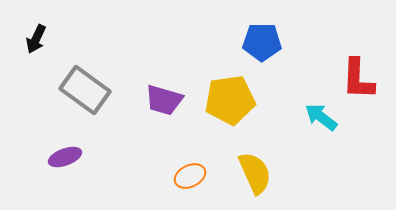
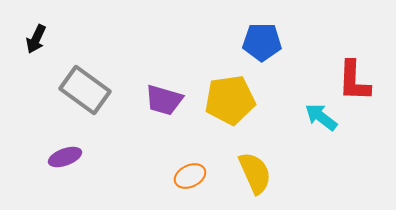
red L-shape: moved 4 px left, 2 px down
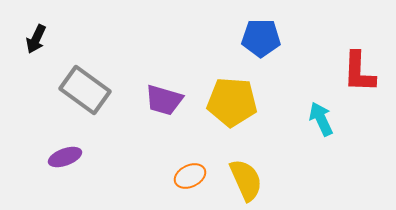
blue pentagon: moved 1 px left, 4 px up
red L-shape: moved 5 px right, 9 px up
yellow pentagon: moved 2 px right, 2 px down; rotated 12 degrees clockwise
cyan arrow: moved 2 px down; rotated 28 degrees clockwise
yellow semicircle: moved 9 px left, 7 px down
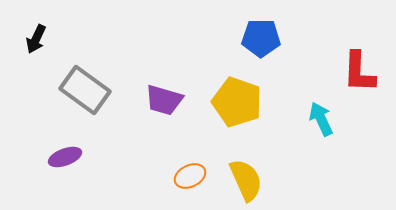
yellow pentagon: moved 5 px right; rotated 15 degrees clockwise
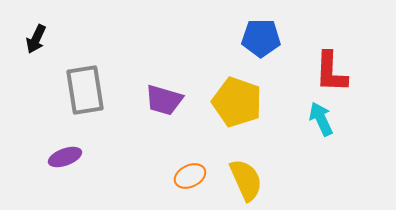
red L-shape: moved 28 px left
gray rectangle: rotated 45 degrees clockwise
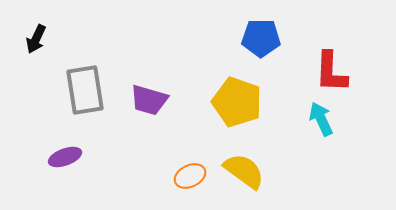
purple trapezoid: moved 15 px left
yellow semicircle: moved 2 px left, 9 px up; rotated 30 degrees counterclockwise
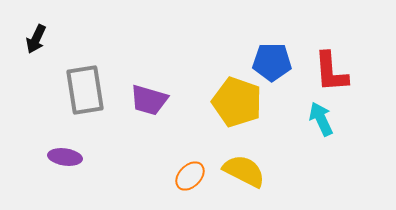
blue pentagon: moved 11 px right, 24 px down
red L-shape: rotated 6 degrees counterclockwise
purple ellipse: rotated 28 degrees clockwise
yellow semicircle: rotated 9 degrees counterclockwise
orange ellipse: rotated 20 degrees counterclockwise
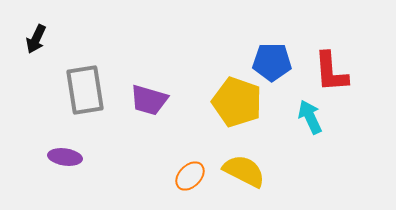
cyan arrow: moved 11 px left, 2 px up
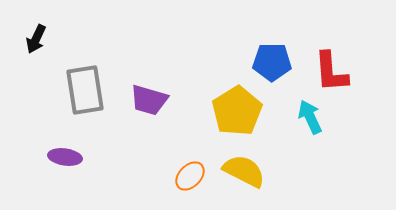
yellow pentagon: moved 9 px down; rotated 21 degrees clockwise
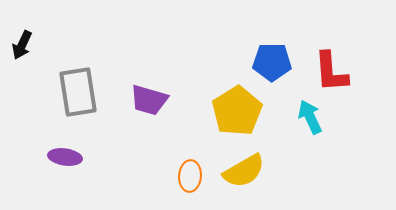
black arrow: moved 14 px left, 6 px down
gray rectangle: moved 7 px left, 2 px down
yellow semicircle: rotated 123 degrees clockwise
orange ellipse: rotated 40 degrees counterclockwise
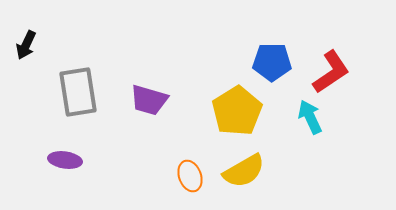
black arrow: moved 4 px right
red L-shape: rotated 120 degrees counterclockwise
purple ellipse: moved 3 px down
orange ellipse: rotated 24 degrees counterclockwise
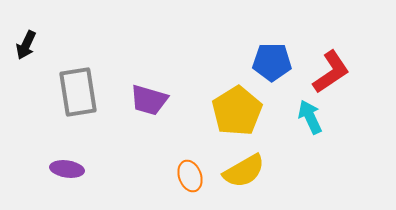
purple ellipse: moved 2 px right, 9 px down
